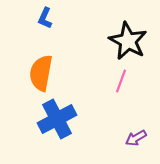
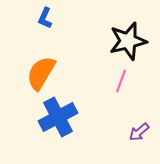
black star: rotated 30 degrees clockwise
orange semicircle: rotated 21 degrees clockwise
blue cross: moved 1 px right, 2 px up
purple arrow: moved 3 px right, 6 px up; rotated 10 degrees counterclockwise
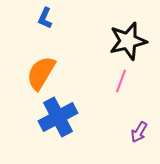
purple arrow: rotated 20 degrees counterclockwise
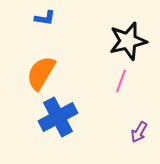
blue L-shape: rotated 105 degrees counterclockwise
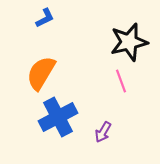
blue L-shape: rotated 35 degrees counterclockwise
black star: moved 1 px right, 1 px down
pink line: rotated 40 degrees counterclockwise
purple arrow: moved 36 px left
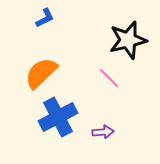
black star: moved 1 px left, 2 px up
orange semicircle: rotated 15 degrees clockwise
pink line: moved 12 px left, 3 px up; rotated 25 degrees counterclockwise
purple arrow: rotated 125 degrees counterclockwise
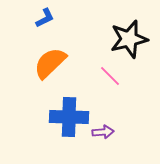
black star: moved 1 px right, 1 px up
orange semicircle: moved 9 px right, 10 px up
pink line: moved 1 px right, 2 px up
blue cross: moved 11 px right; rotated 30 degrees clockwise
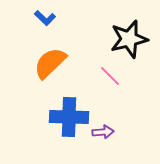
blue L-shape: rotated 70 degrees clockwise
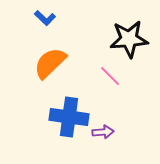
black star: rotated 9 degrees clockwise
blue cross: rotated 6 degrees clockwise
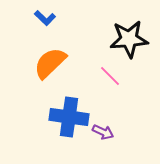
purple arrow: rotated 30 degrees clockwise
